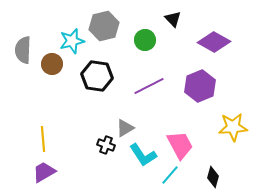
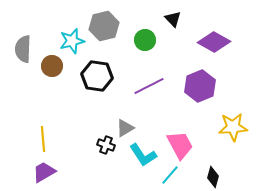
gray semicircle: moved 1 px up
brown circle: moved 2 px down
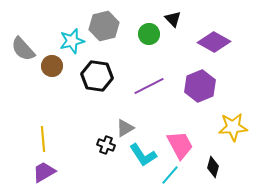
green circle: moved 4 px right, 6 px up
gray semicircle: rotated 44 degrees counterclockwise
black diamond: moved 10 px up
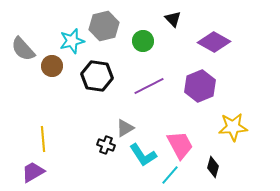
green circle: moved 6 px left, 7 px down
purple trapezoid: moved 11 px left
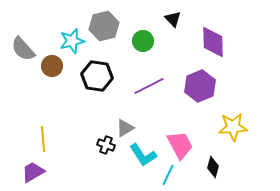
purple diamond: moved 1 px left; rotated 60 degrees clockwise
cyan line: moved 2 px left; rotated 15 degrees counterclockwise
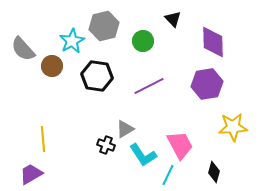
cyan star: rotated 15 degrees counterclockwise
purple hexagon: moved 7 px right, 2 px up; rotated 12 degrees clockwise
gray triangle: moved 1 px down
black diamond: moved 1 px right, 5 px down
purple trapezoid: moved 2 px left, 2 px down
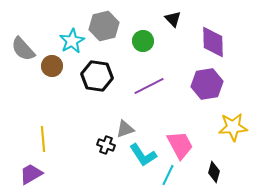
gray triangle: rotated 12 degrees clockwise
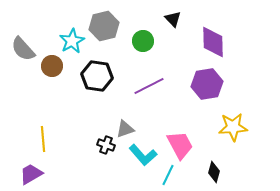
cyan L-shape: rotated 8 degrees counterclockwise
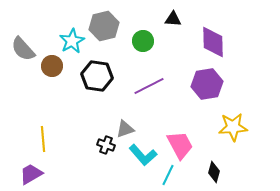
black triangle: rotated 42 degrees counterclockwise
